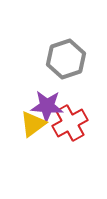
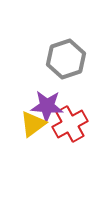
red cross: moved 1 px down
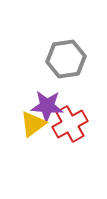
gray hexagon: rotated 9 degrees clockwise
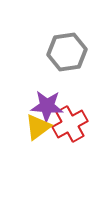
gray hexagon: moved 1 px right, 7 px up
yellow triangle: moved 5 px right, 3 px down
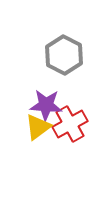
gray hexagon: moved 3 px left, 3 px down; rotated 24 degrees counterclockwise
purple star: moved 1 px left, 1 px up
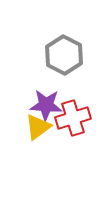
red cross: moved 3 px right, 6 px up; rotated 12 degrees clockwise
